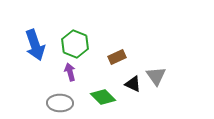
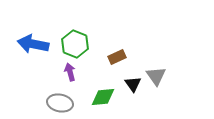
blue arrow: moved 2 px left, 1 px up; rotated 120 degrees clockwise
black triangle: rotated 30 degrees clockwise
green diamond: rotated 50 degrees counterclockwise
gray ellipse: rotated 10 degrees clockwise
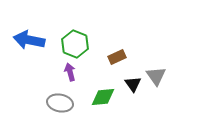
blue arrow: moved 4 px left, 4 px up
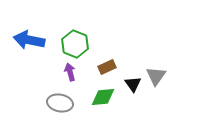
brown rectangle: moved 10 px left, 10 px down
gray triangle: rotated 10 degrees clockwise
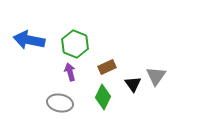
green diamond: rotated 60 degrees counterclockwise
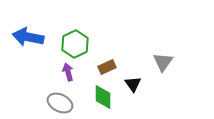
blue arrow: moved 1 px left, 3 px up
green hexagon: rotated 12 degrees clockwise
purple arrow: moved 2 px left
gray triangle: moved 7 px right, 14 px up
green diamond: rotated 25 degrees counterclockwise
gray ellipse: rotated 15 degrees clockwise
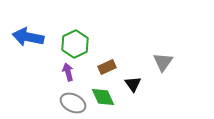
green diamond: rotated 25 degrees counterclockwise
gray ellipse: moved 13 px right
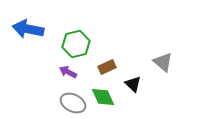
blue arrow: moved 8 px up
green hexagon: moved 1 px right; rotated 12 degrees clockwise
gray triangle: rotated 25 degrees counterclockwise
purple arrow: rotated 48 degrees counterclockwise
black triangle: rotated 12 degrees counterclockwise
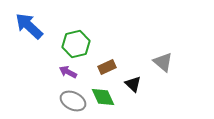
blue arrow: moved 1 px right, 3 px up; rotated 32 degrees clockwise
gray ellipse: moved 2 px up
